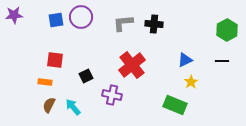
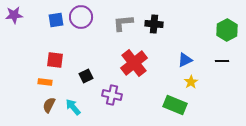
red cross: moved 2 px right, 2 px up
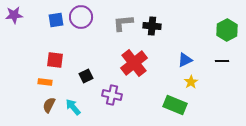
black cross: moved 2 px left, 2 px down
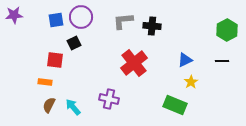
gray L-shape: moved 2 px up
black square: moved 12 px left, 33 px up
purple cross: moved 3 px left, 4 px down
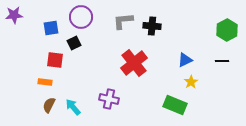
blue square: moved 5 px left, 8 px down
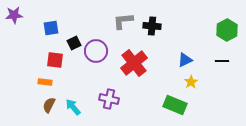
purple circle: moved 15 px right, 34 px down
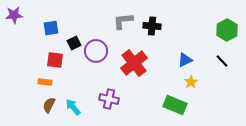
black line: rotated 48 degrees clockwise
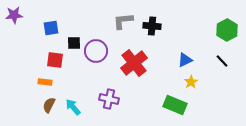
black square: rotated 24 degrees clockwise
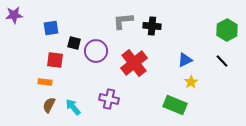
black square: rotated 16 degrees clockwise
